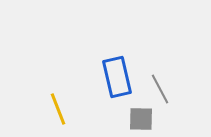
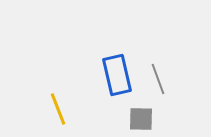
blue rectangle: moved 2 px up
gray line: moved 2 px left, 10 px up; rotated 8 degrees clockwise
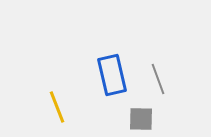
blue rectangle: moved 5 px left
yellow line: moved 1 px left, 2 px up
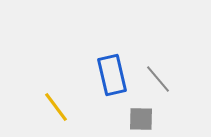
gray line: rotated 20 degrees counterclockwise
yellow line: moved 1 px left; rotated 16 degrees counterclockwise
